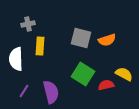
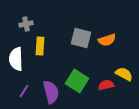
gray cross: moved 2 px left
green square: moved 6 px left, 7 px down
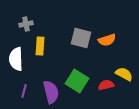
purple line: rotated 16 degrees counterclockwise
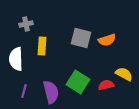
yellow rectangle: moved 2 px right
green square: moved 1 px right, 1 px down
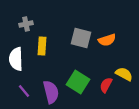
red semicircle: rotated 49 degrees counterclockwise
purple line: rotated 56 degrees counterclockwise
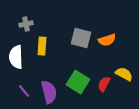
white semicircle: moved 2 px up
red semicircle: moved 2 px left, 1 px up
purple semicircle: moved 2 px left
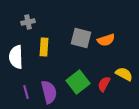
gray cross: moved 2 px right, 2 px up
orange semicircle: moved 1 px left
yellow rectangle: moved 2 px right, 1 px down
green square: rotated 20 degrees clockwise
purple line: moved 2 px right, 1 px down; rotated 24 degrees clockwise
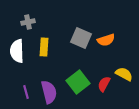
gray square: rotated 10 degrees clockwise
white semicircle: moved 1 px right, 6 px up
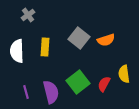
gray cross: moved 7 px up; rotated 24 degrees counterclockwise
gray square: moved 2 px left; rotated 15 degrees clockwise
yellow rectangle: moved 1 px right
yellow semicircle: rotated 126 degrees counterclockwise
purple semicircle: moved 2 px right
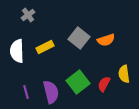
yellow rectangle: rotated 60 degrees clockwise
